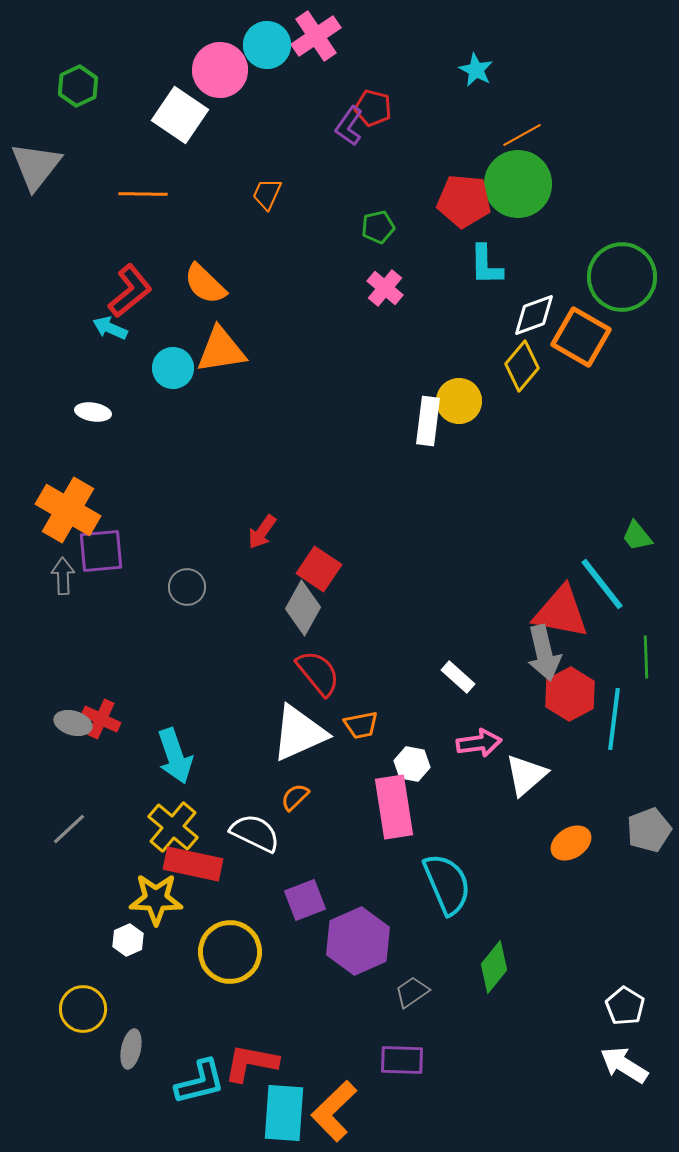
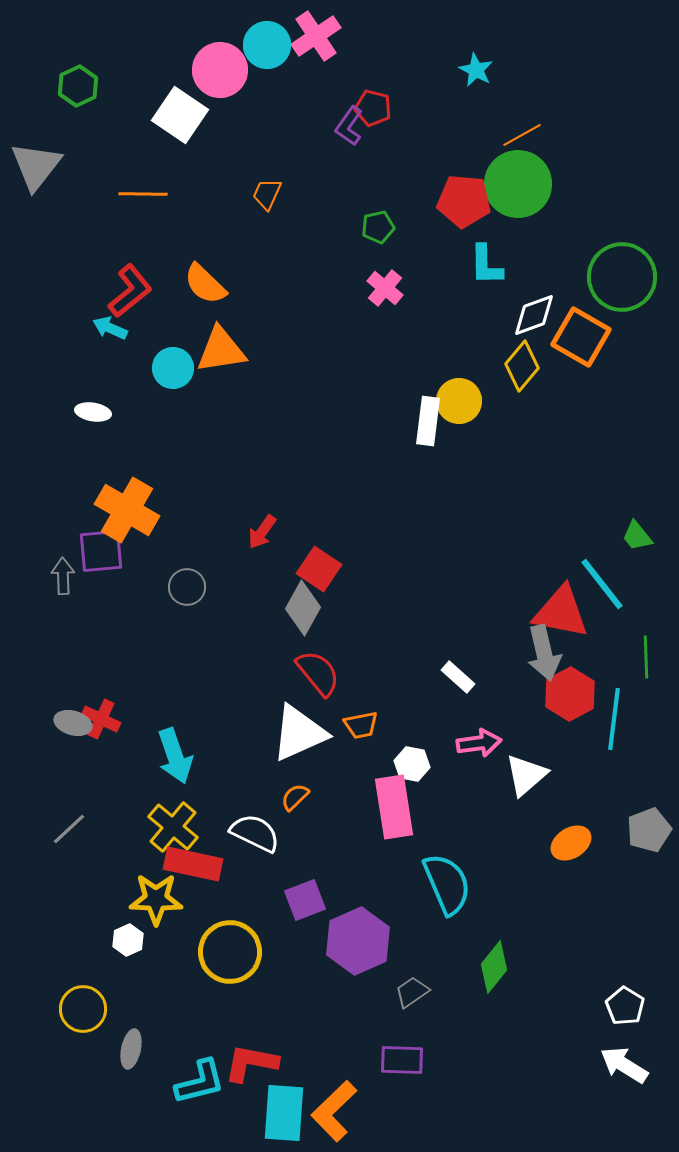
orange cross at (68, 510): moved 59 px right
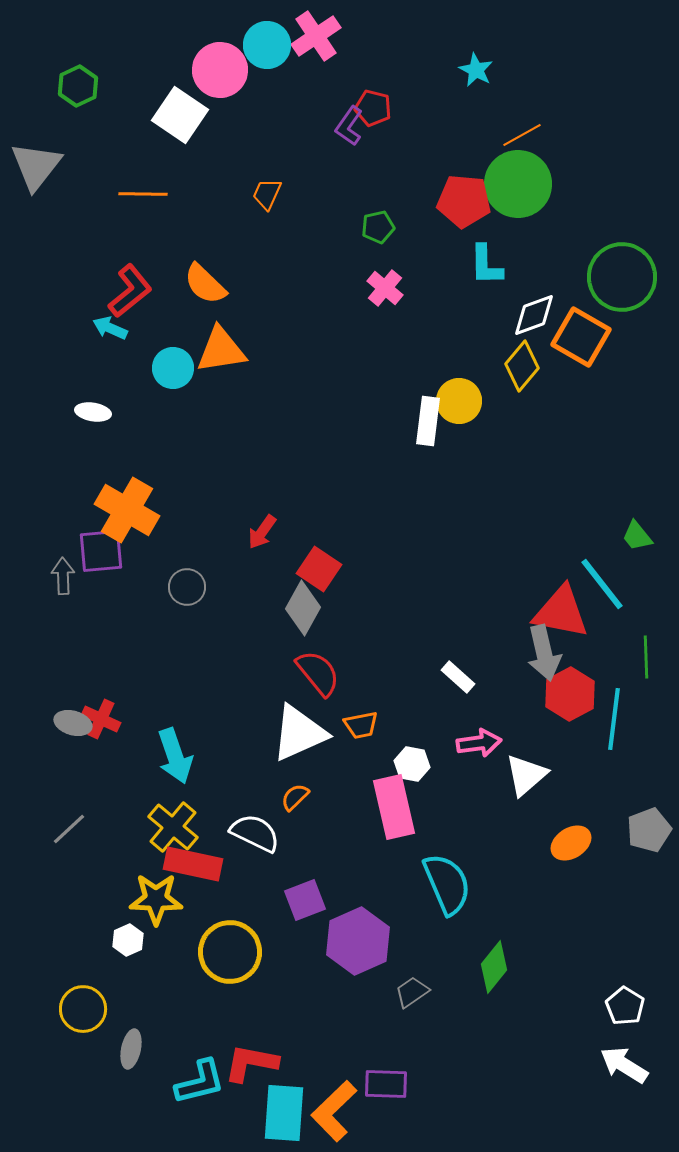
pink rectangle at (394, 807): rotated 4 degrees counterclockwise
purple rectangle at (402, 1060): moved 16 px left, 24 px down
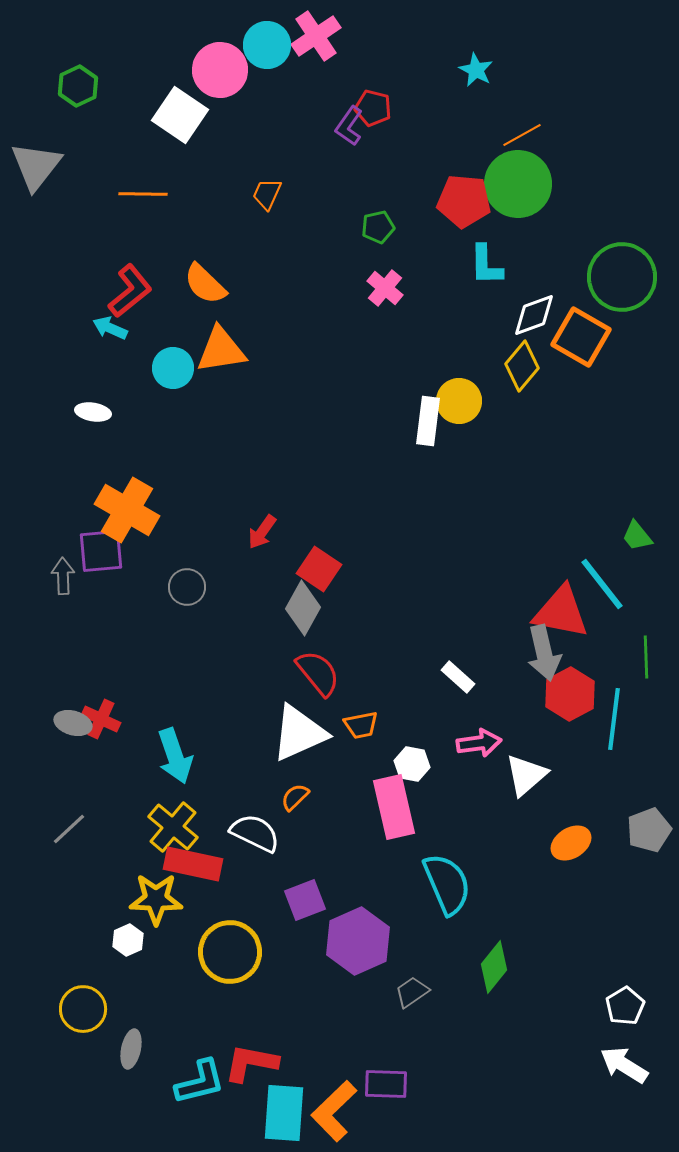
white pentagon at (625, 1006): rotated 9 degrees clockwise
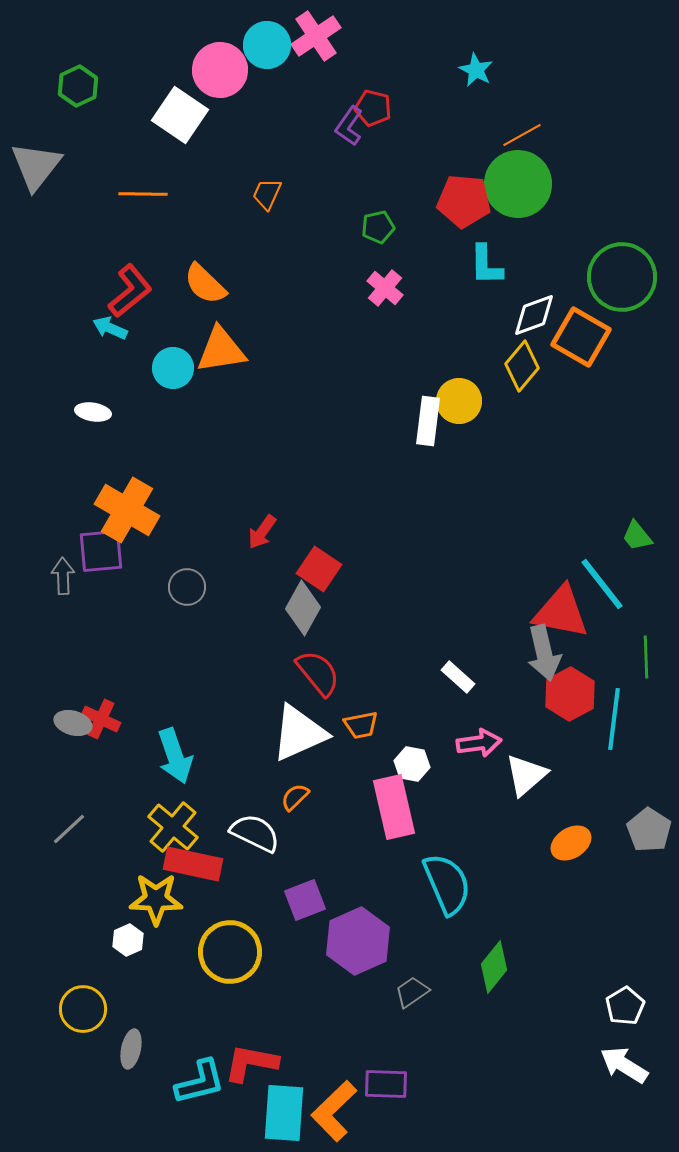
gray pentagon at (649, 830): rotated 18 degrees counterclockwise
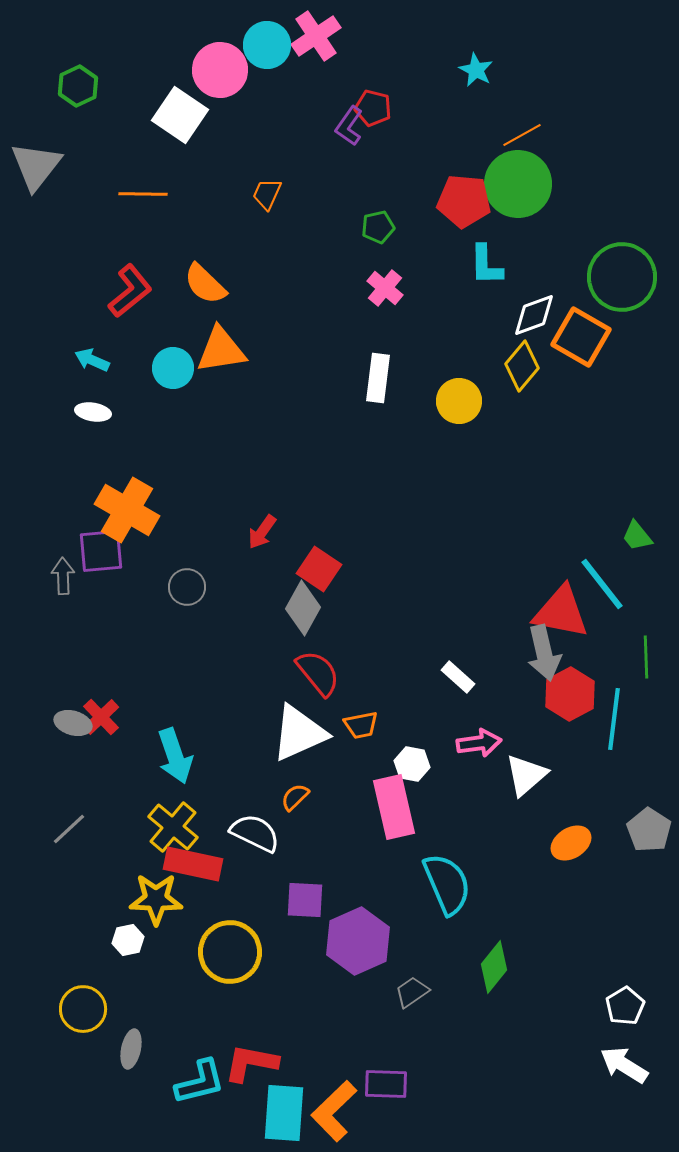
cyan arrow at (110, 328): moved 18 px left, 32 px down
white rectangle at (428, 421): moved 50 px left, 43 px up
red cross at (101, 719): moved 2 px up; rotated 21 degrees clockwise
purple square at (305, 900): rotated 24 degrees clockwise
white hexagon at (128, 940): rotated 12 degrees clockwise
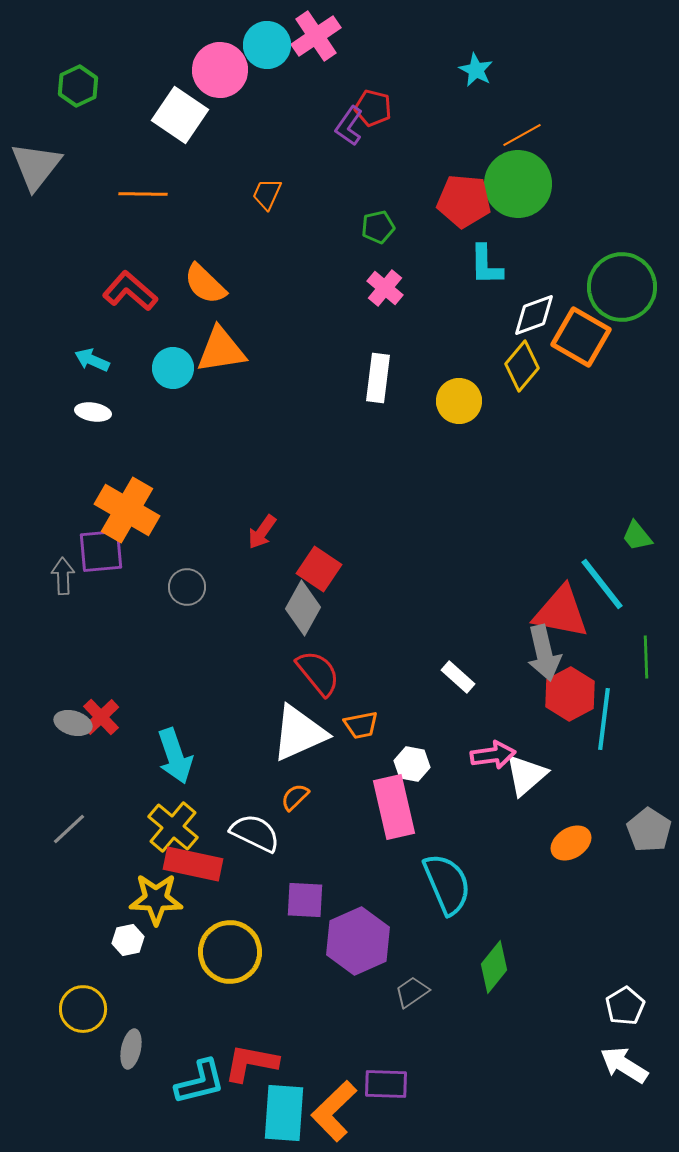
green circle at (622, 277): moved 10 px down
red L-shape at (130, 291): rotated 100 degrees counterclockwise
cyan line at (614, 719): moved 10 px left
pink arrow at (479, 743): moved 14 px right, 12 px down
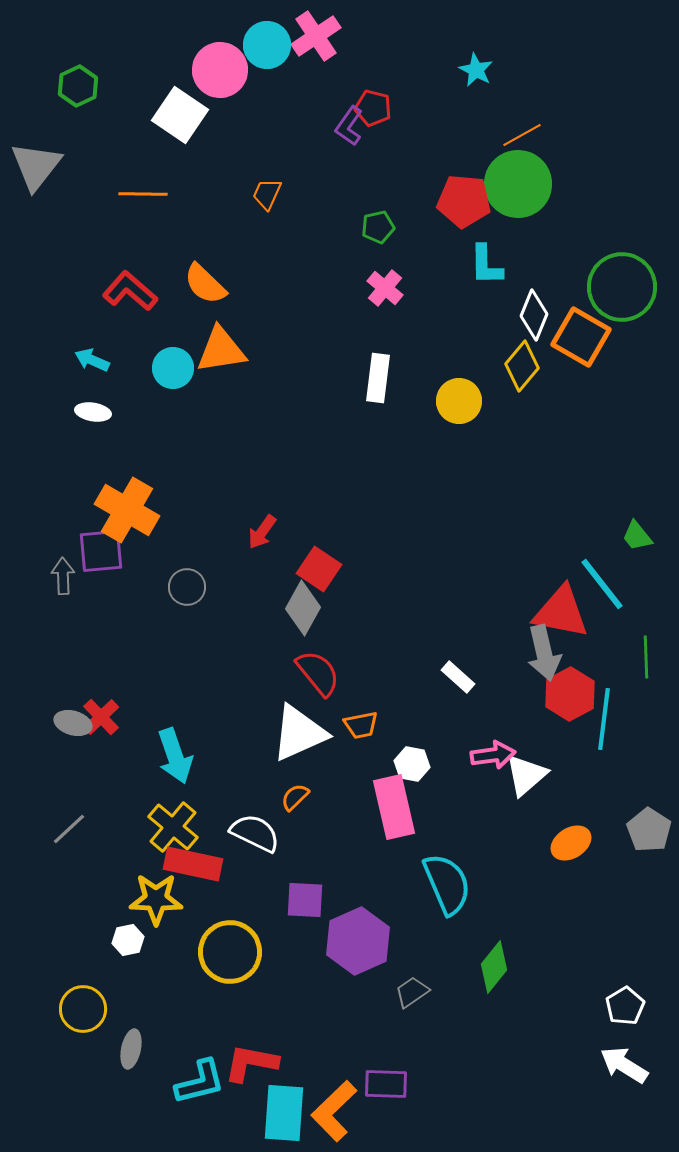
white diamond at (534, 315): rotated 48 degrees counterclockwise
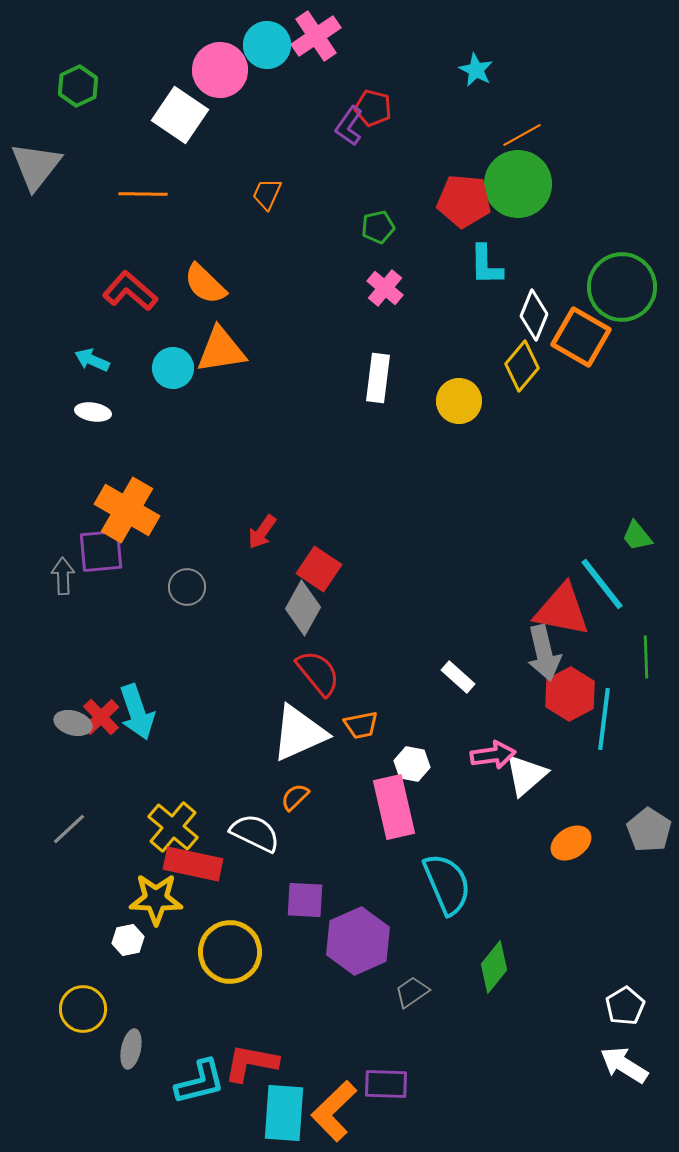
red triangle at (561, 612): moved 1 px right, 2 px up
cyan arrow at (175, 756): moved 38 px left, 44 px up
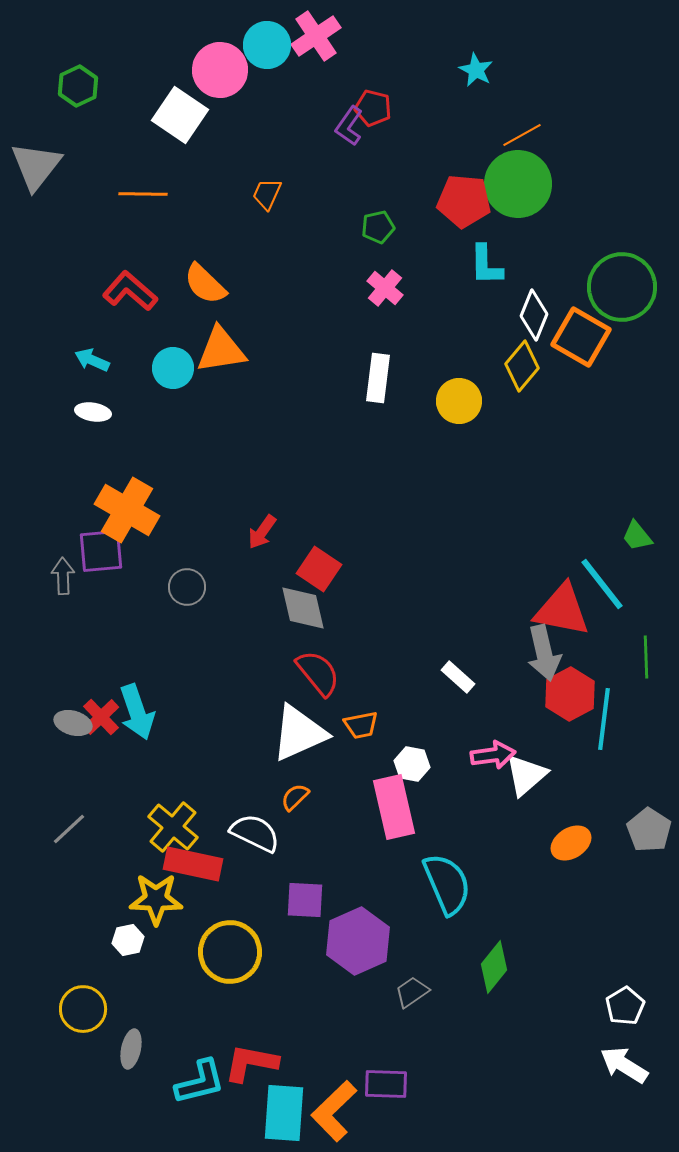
gray diamond at (303, 608): rotated 42 degrees counterclockwise
